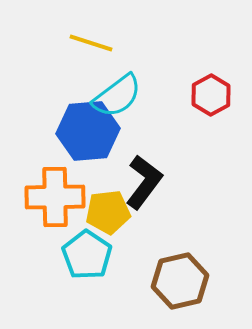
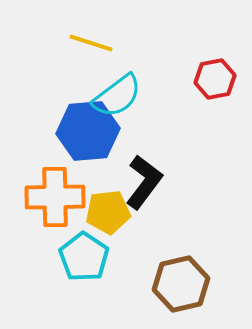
red hexagon: moved 4 px right, 16 px up; rotated 18 degrees clockwise
cyan pentagon: moved 3 px left, 2 px down
brown hexagon: moved 1 px right, 3 px down
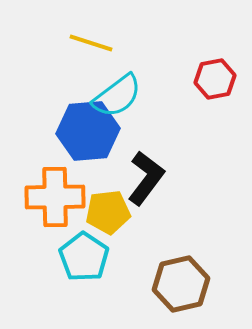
black L-shape: moved 2 px right, 4 px up
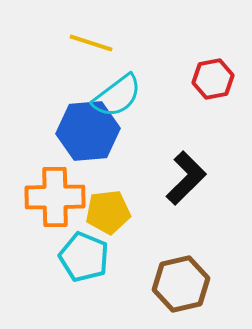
red hexagon: moved 2 px left
black L-shape: moved 40 px right; rotated 8 degrees clockwise
cyan pentagon: rotated 12 degrees counterclockwise
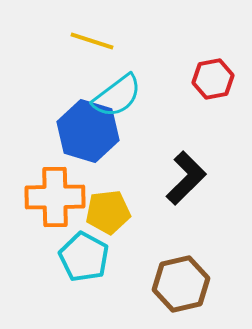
yellow line: moved 1 px right, 2 px up
blue hexagon: rotated 22 degrees clockwise
cyan pentagon: rotated 6 degrees clockwise
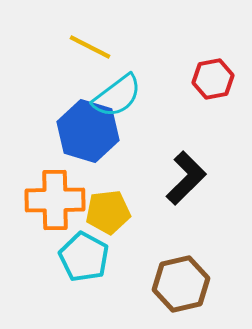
yellow line: moved 2 px left, 6 px down; rotated 9 degrees clockwise
orange cross: moved 3 px down
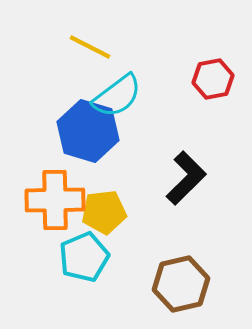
yellow pentagon: moved 4 px left
cyan pentagon: rotated 21 degrees clockwise
